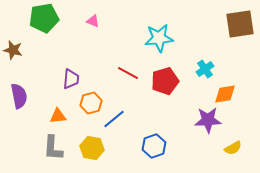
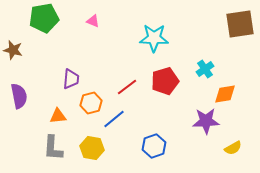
cyan star: moved 5 px left; rotated 8 degrees clockwise
red line: moved 1 px left, 14 px down; rotated 65 degrees counterclockwise
purple star: moved 2 px left, 1 px down
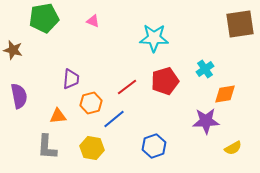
gray L-shape: moved 6 px left, 1 px up
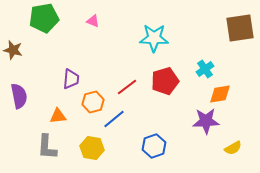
brown square: moved 4 px down
orange diamond: moved 5 px left
orange hexagon: moved 2 px right, 1 px up
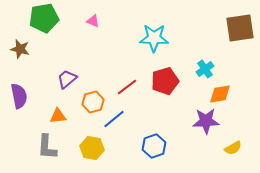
brown star: moved 7 px right, 1 px up
purple trapezoid: moved 4 px left; rotated 135 degrees counterclockwise
